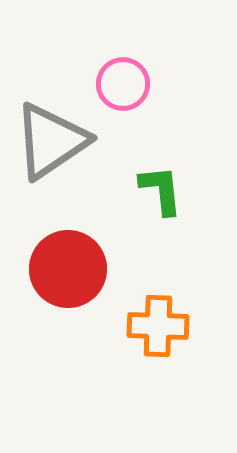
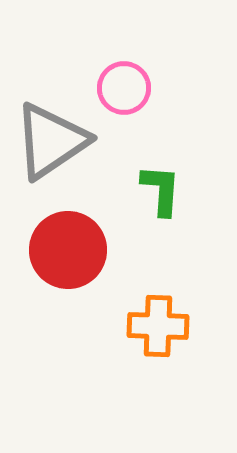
pink circle: moved 1 px right, 4 px down
green L-shape: rotated 10 degrees clockwise
red circle: moved 19 px up
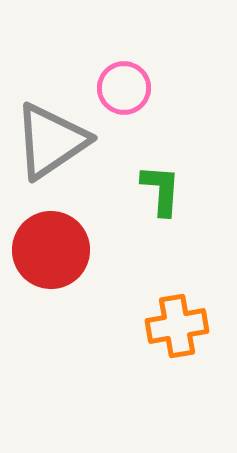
red circle: moved 17 px left
orange cross: moved 19 px right; rotated 12 degrees counterclockwise
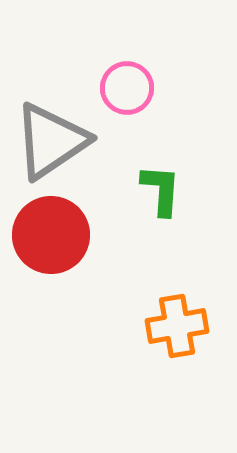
pink circle: moved 3 px right
red circle: moved 15 px up
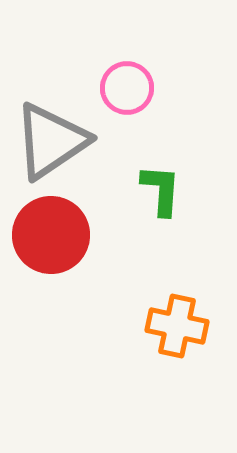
orange cross: rotated 22 degrees clockwise
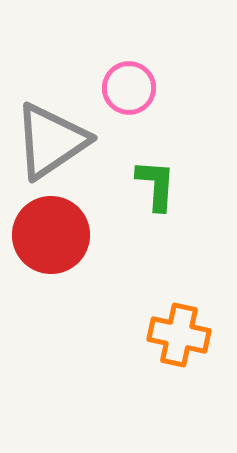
pink circle: moved 2 px right
green L-shape: moved 5 px left, 5 px up
orange cross: moved 2 px right, 9 px down
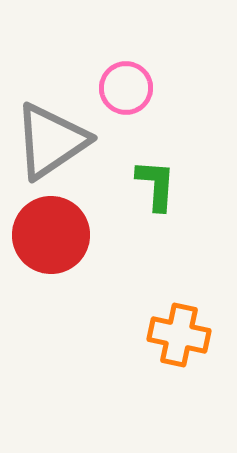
pink circle: moved 3 px left
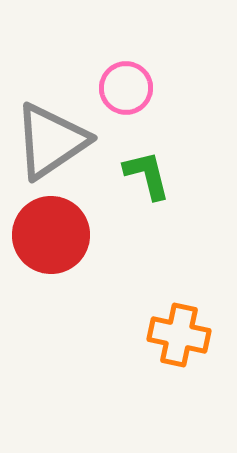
green L-shape: moved 9 px left, 10 px up; rotated 18 degrees counterclockwise
